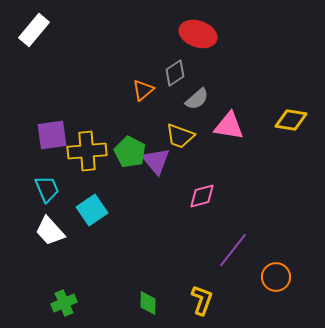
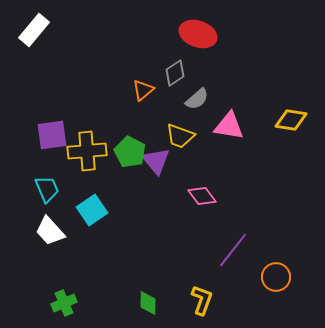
pink diamond: rotated 68 degrees clockwise
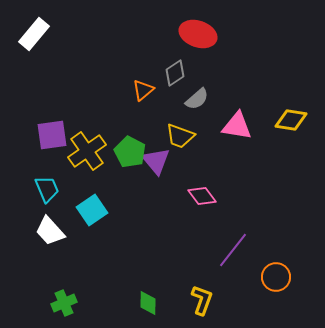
white rectangle: moved 4 px down
pink triangle: moved 8 px right
yellow cross: rotated 30 degrees counterclockwise
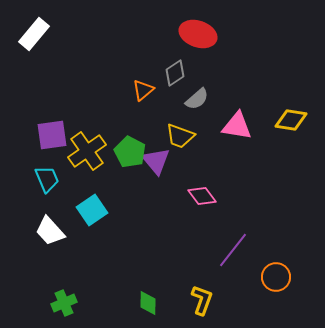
cyan trapezoid: moved 10 px up
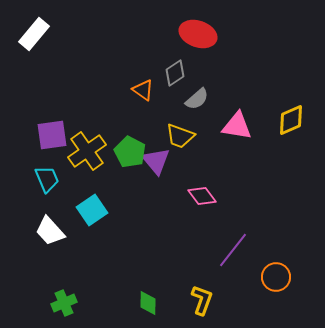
orange triangle: rotated 45 degrees counterclockwise
yellow diamond: rotated 32 degrees counterclockwise
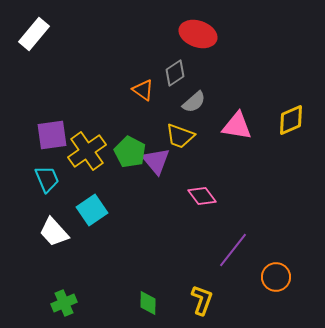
gray semicircle: moved 3 px left, 3 px down
white trapezoid: moved 4 px right, 1 px down
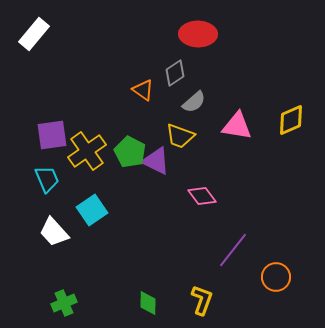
red ellipse: rotated 18 degrees counterclockwise
purple triangle: rotated 24 degrees counterclockwise
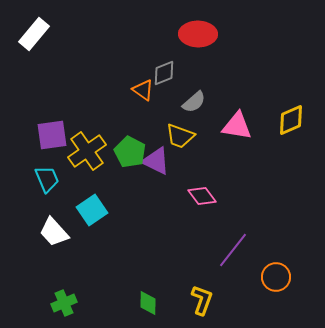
gray diamond: moved 11 px left; rotated 12 degrees clockwise
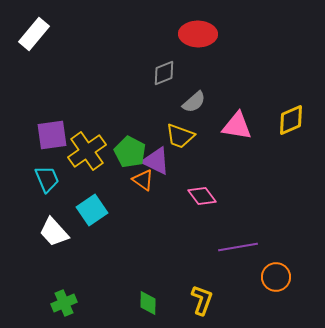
orange triangle: moved 90 px down
purple line: moved 5 px right, 3 px up; rotated 42 degrees clockwise
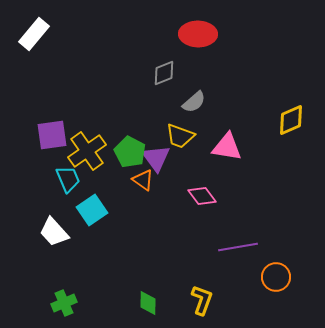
pink triangle: moved 10 px left, 21 px down
purple triangle: moved 3 px up; rotated 28 degrees clockwise
cyan trapezoid: moved 21 px right
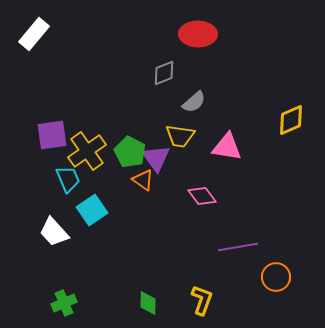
yellow trapezoid: rotated 12 degrees counterclockwise
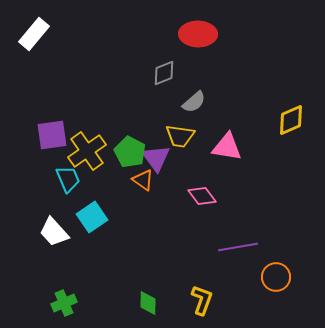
cyan square: moved 7 px down
